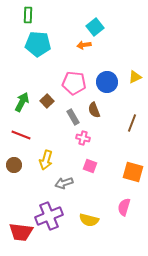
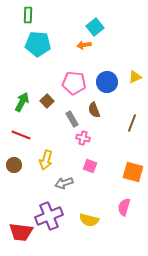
gray rectangle: moved 1 px left, 2 px down
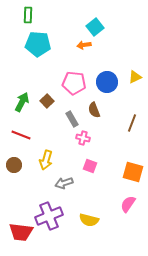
pink semicircle: moved 4 px right, 3 px up; rotated 18 degrees clockwise
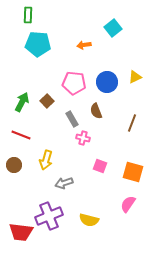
cyan square: moved 18 px right, 1 px down
brown semicircle: moved 2 px right, 1 px down
pink square: moved 10 px right
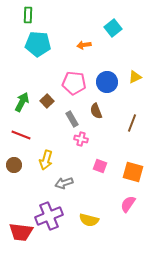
pink cross: moved 2 px left, 1 px down
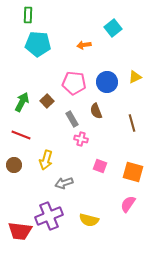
brown line: rotated 36 degrees counterclockwise
red trapezoid: moved 1 px left, 1 px up
